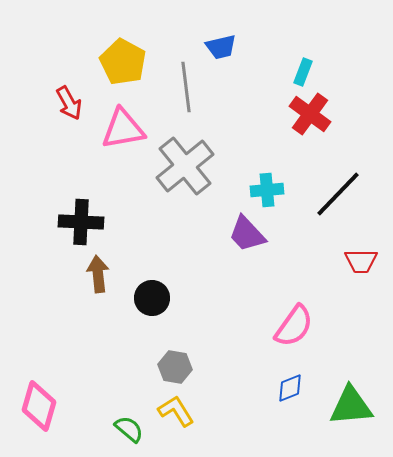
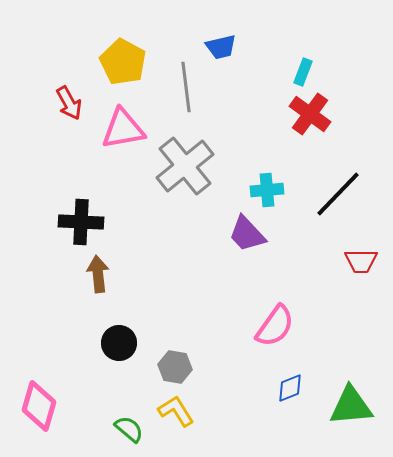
black circle: moved 33 px left, 45 px down
pink semicircle: moved 19 px left
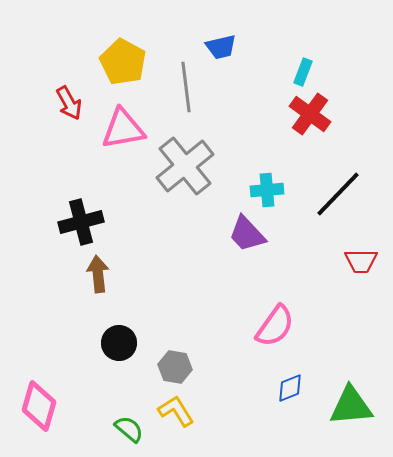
black cross: rotated 18 degrees counterclockwise
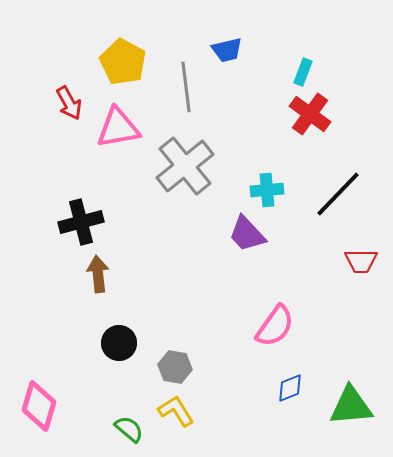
blue trapezoid: moved 6 px right, 3 px down
pink triangle: moved 5 px left, 1 px up
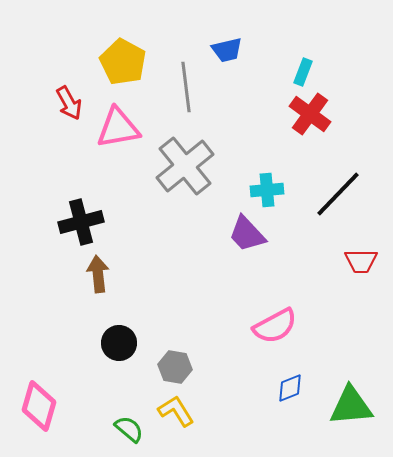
pink semicircle: rotated 27 degrees clockwise
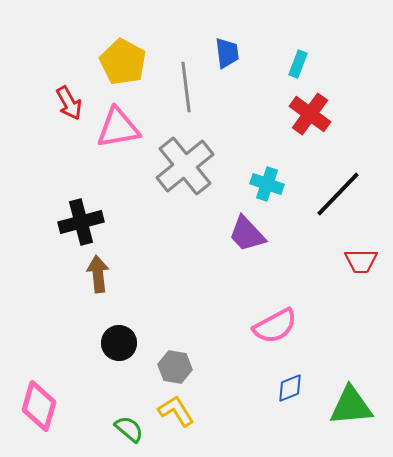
blue trapezoid: moved 3 px down; rotated 84 degrees counterclockwise
cyan rectangle: moved 5 px left, 8 px up
cyan cross: moved 6 px up; rotated 24 degrees clockwise
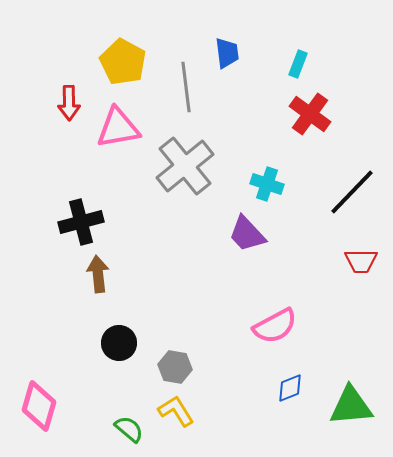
red arrow: rotated 28 degrees clockwise
black line: moved 14 px right, 2 px up
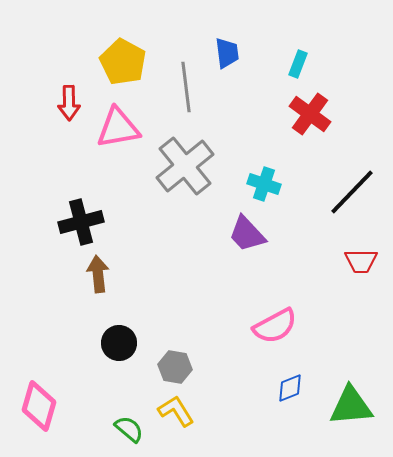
cyan cross: moved 3 px left
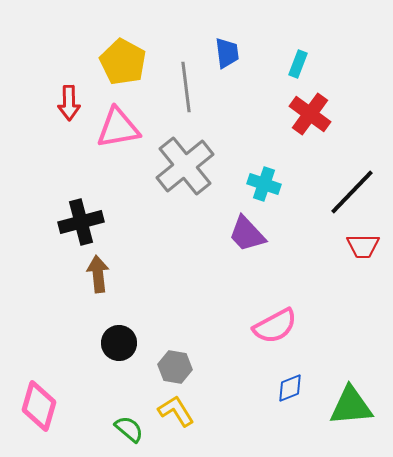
red trapezoid: moved 2 px right, 15 px up
